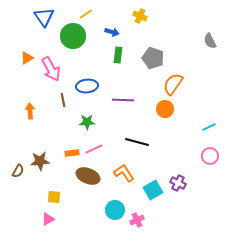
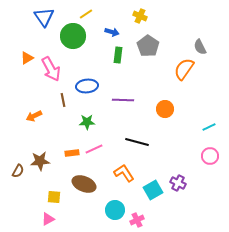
gray semicircle: moved 10 px left, 6 px down
gray pentagon: moved 5 px left, 12 px up; rotated 15 degrees clockwise
orange semicircle: moved 11 px right, 15 px up
orange arrow: moved 4 px right, 5 px down; rotated 112 degrees counterclockwise
brown ellipse: moved 4 px left, 8 px down
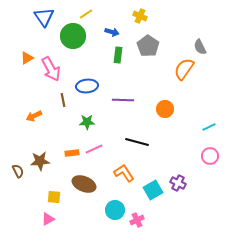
brown semicircle: rotated 56 degrees counterclockwise
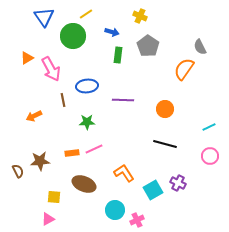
black line: moved 28 px right, 2 px down
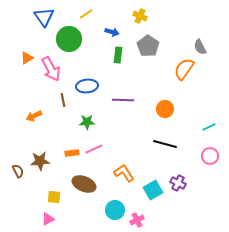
green circle: moved 4 px left, 3 px down
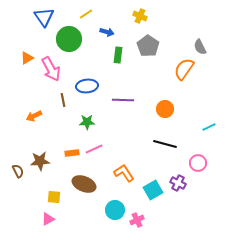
blue arrow: moved 5 px left
pink circle: moved 12 px left, 7 px down
